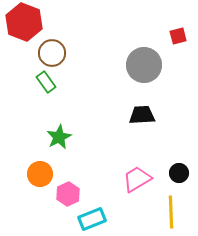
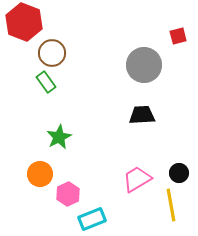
yellow line: moved 7 px up; rotated 8 degrees counterclockwise
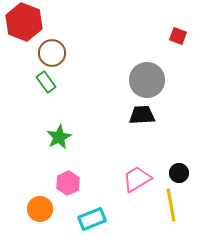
red square: rotated 36 degrees clockwise
gray circle: moved 3 px right, 15 px down
orange circle: moved 35 px down
pink hexagon: moved 11 px up
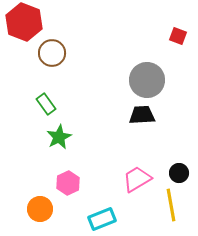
green rectangle: moved 22 px down
cyan rectangle: moved 10 px right
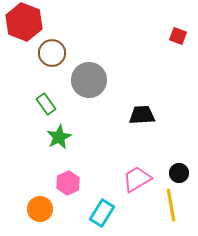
gray circle: moved 58 px left
cyan rectangle: moved 6 px up; rotated 36 degrees counterclockwise
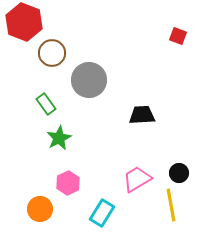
green star: moved 1 px down
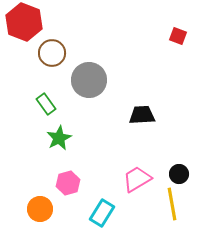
black circle: moved 1 px down
pink hexagon: rotated 10 degrees clockwise
yellow line: moved 1 px right, 1 px up
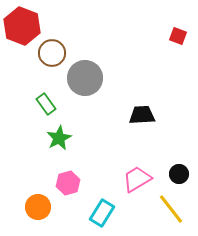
red hexagon: moved 2 px left, 4 px down
gray circle: moved 4 px left, 2 px up
yellow line: moved 1 px left, 5 px down; rotated 28 degrees counterclockwise
orange circle: moved 2 px left, 2 px up
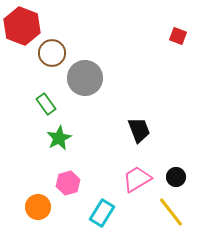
black trapezoid: moved 3 px left, 15 px down; rotated 72 degrees clockwise
black circle: moved 3 px left, 3 px down
yellow line: moved 3 px down
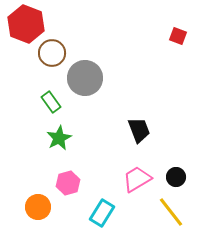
red hexagon: moved 4 px right, 2 px up
green rectangle: moved 5 px right, 2 px up
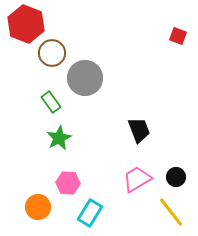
pink hexagon: rotated 20 degrees clockwise
cyan rectangle: moved 12 px left
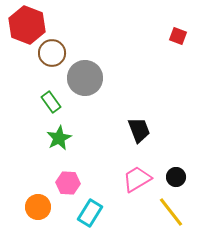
red hexagon: moved 1 px right, 1 px down
